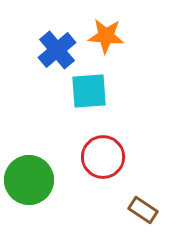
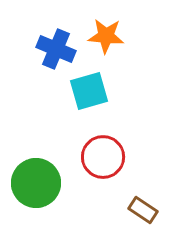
blue cross: moved 1 px left, 1 px up; rotated 27 degrees counterclockwise
cyan square: rotated 12 degrees counterclockwise
green circle: moved 7 px right, 3 px down
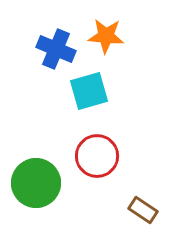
red circle: moved 6 px left, 1 px up
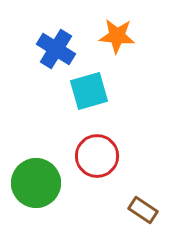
orange star: moved 11 px right
blue cross: rotated 9 degrees clockwise
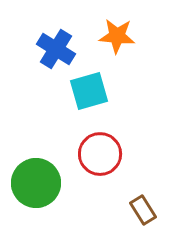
red circle: moved 3 px right, 2 px up
brown rectangle: rotated 24 degrees clockwise
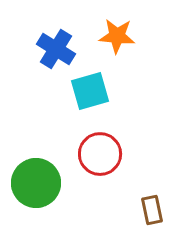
cyan square: moved 1 px right
brown rectangle: moved 9 px right; rotated 20 degrees clockwise
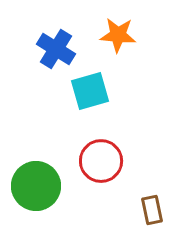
orange star: moved 1 px right, 1 px up
red circle: moved 1 px right, 7 px down
green circle: moved 3 px down
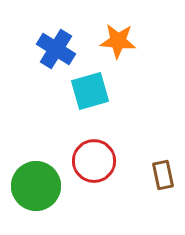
orange star: moved 6 px down
red circle: moved 7 px left
brown rectangle: moved 11 px right, 35 px up
